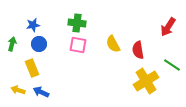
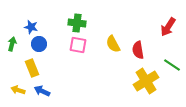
blue star: moved 2 px left, 2 px down; rotated 24 degrees clockwise
blue arrow: moved 1 px right, 1 px up
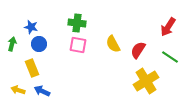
red semicircle: rotated 42 degrees clockwise
green line: moved 2 px left, 8 px up
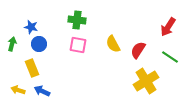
green cross: moved 3 px up
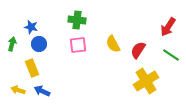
pink square: rotated 18 degrees counterclockwise
green line: moved 1 px right, 2 px up
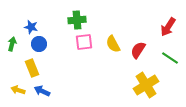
green cross: rotated 12 degrees counterclockwise
pink square: moved 6 px right, 3 px up
green line: moved 1 px left, 3 px down
yellow cross: moved 4 px down
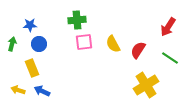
blue star: moved 1 px left, 2 px up; rotated 16 degrees counterclockwise
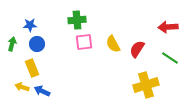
red arrow: rotated 54 degrees clockwise
blue circle: moved 2 px left
red semicircle: moved 1 px left, 1 px up
yellow cross: rotated 15 degrees clockwise
yellow arrow: moved 4 px right, 3 px up
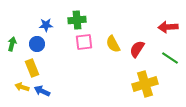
blue star: moved 16 px right
yellow cross: moved 1 px left, 1 px up
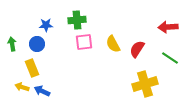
green arrow: rotated 24 degrees counterclockwise
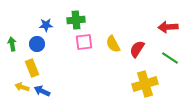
green cross: moved 1 px left
